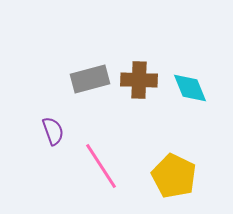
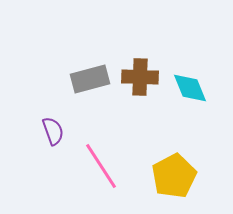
brown cross: moved 1 px right, 3 px up
yellow pentagon: rotated 18 degrees clockwise
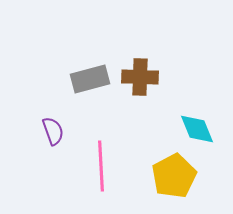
cyan diamond: moved 7 px right, 41 px down
pink line: rotated 30 degrees clockwise
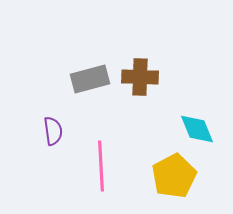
purple semicircle: rotated 12 degrees clockwise
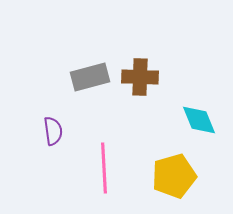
gray rectangle: moved 2 px up
cyan diamond: moved 2 px right, 9 px up
pink line: moved 3 px right, 2 px down
yellow pentagon: rotated 12 degrees clockwise
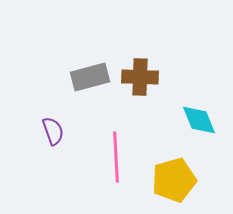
purple semicircle: rotated 12 degrees counterclockwise
pink line: moved 12 px right, 11 px up
yellow pentagon: moved 4 px down
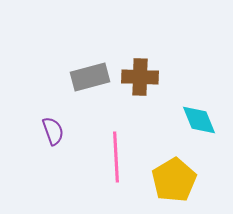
yellow pentagon: rotated 15 degrees counterclockwise
